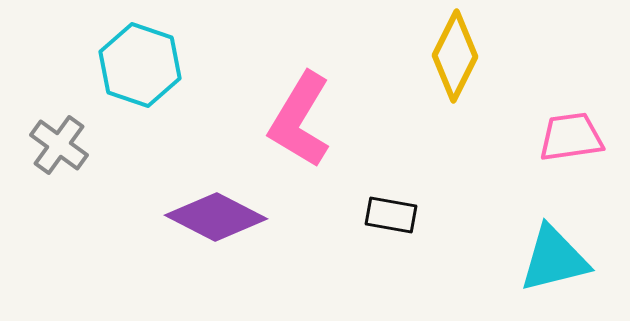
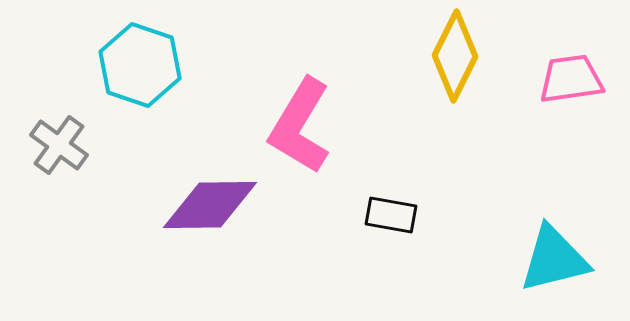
pink L-shape: moved 6 px down
pink trapezoid: moved 58 px up
purple diamond: moved 6 px left, 12 px up; rotated 28 degrees counterclockwise
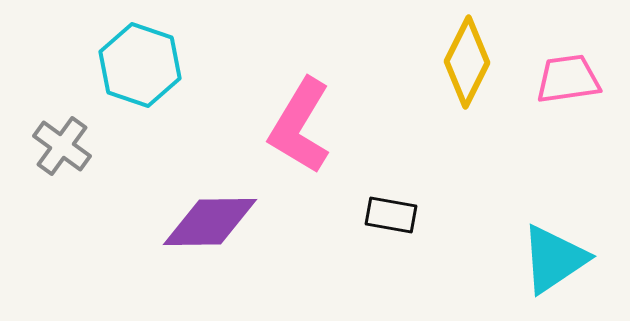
yellow diamond: moved 12 px right, 6 px down
pink trapezoid: moved 3 px left
gray cross: moved 3 px right, 1 px down
purple diamond: moved 17 px down
cyan triangle: rotated 20 degrees counterclockwise
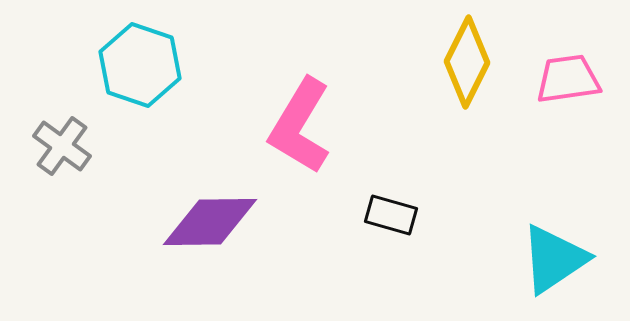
black rectangle: rotated 6 degrees clockwise
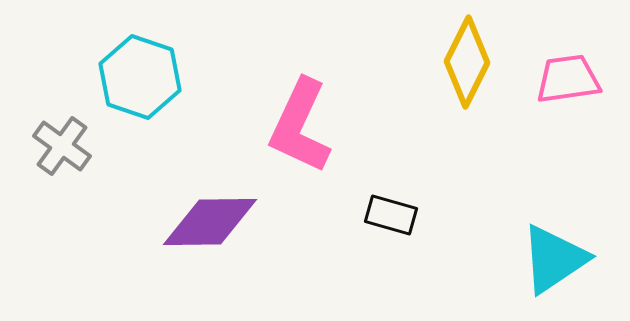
cyan hexagon: moved 12 px down
pink L-shape: rotated 6 degrees counterclockwise
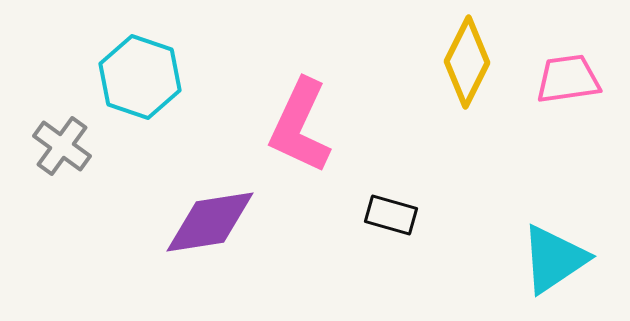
purple diamond: rotated 8 degrees counterclockwise
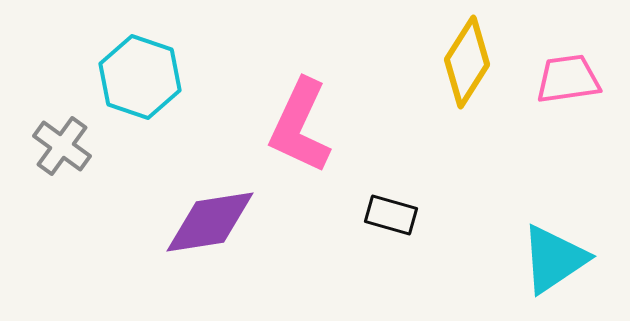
yellow diamond: rotated 6 degrees clockwise
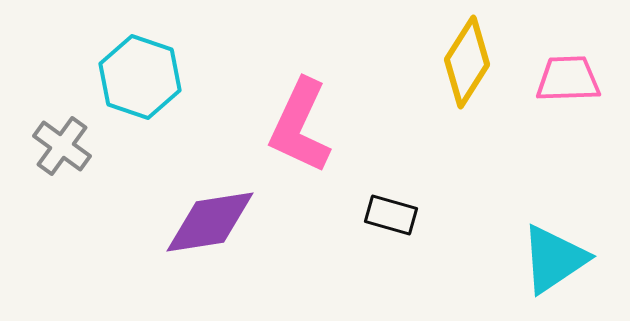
pink trapezoid: rotated 6 degrees clockwise
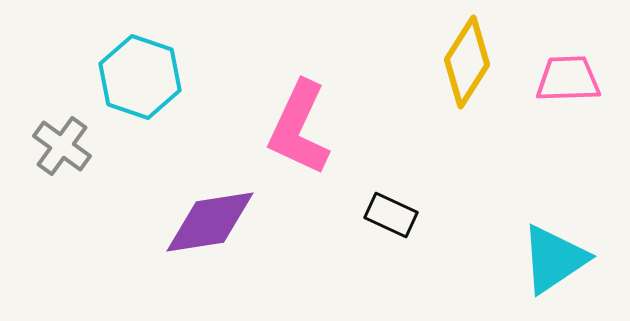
pink L-shape: moved 1 px left, 2 px down
black rectangle: rotated 9 degrees clockwise
